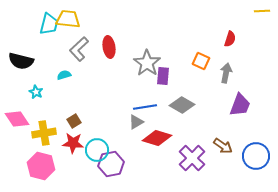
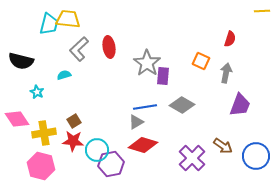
cyan star: moved 1 px right
red diamond: moved 14 px left, 7 px down
red star: moved 2 px up
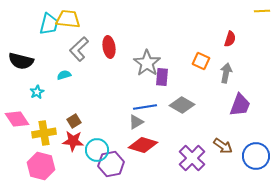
purple rectangle: moved 1 px left, 1 px down
cyan star: rotated 16 degrees clockwise
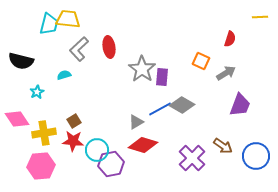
yellow line: moved 2 px left, 6 px down
gray star: moved 5 px left, 6 px down
gray arrow: rotated 48 degrees clockwise
blue line: moved 15 px right, 2 px down; rotated 20 degrees counterclockwise
pink hexagon: rotated 20 degrees counterclockwise
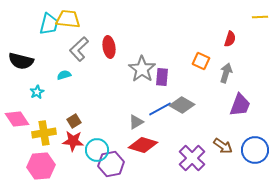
gray arrow: rotated 42 degrees counterclockwise
blue circle: moved 1 px left, 6 px up
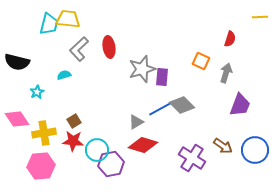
black semicircle: moved 4 px left, 1 px down
gray star: rotated 20 degrees clockwise
gray diamond: rotated 15 degrees clockwise
purple cross: rotated 12 degrees counterclockwise
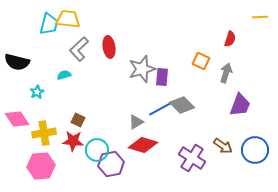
brown square: moved 4 px right, 1 px up; rotated 32 degrees counterclockwise
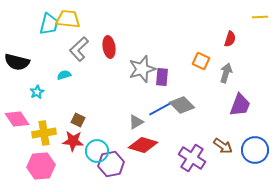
cyan circle: moved 1 px down
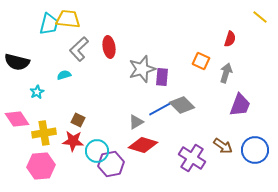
yellow line: rotated 42 degrees clockwise
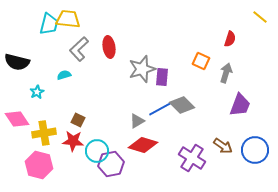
gray triangle: moved 1 px right, 1 px up
pink hexagon: moved 2 px left, 1 px up; rotated 20 degrees clockwise
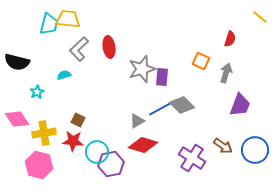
cyan circle: moved 1 px down
